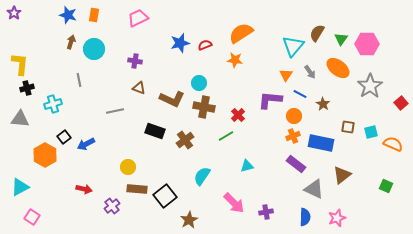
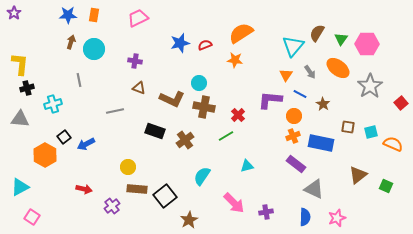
blue star at (68, 15): rotated 18 degrees counterclockwise
brown triangle at (342, 175): moved 16 px right
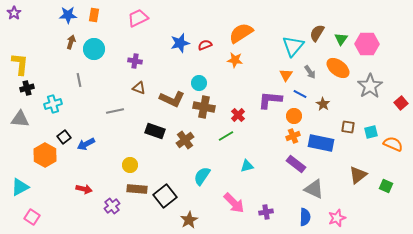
yellow circle at (128, 167): moved 2 px right, 2 px up
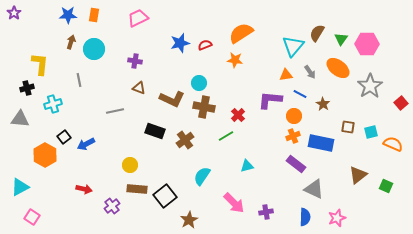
yellow L-shape at (20, 64): moved 20 px right
orange triangle at (286, 75): rotated 48 degrees clockwise
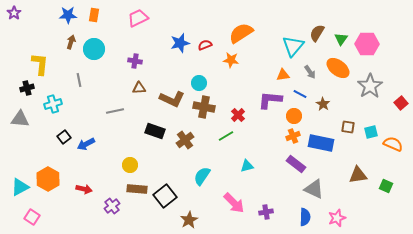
orange star at (235, 60): moved 4 px left
orange triangle at (286, 75): moved 3 px left
brown triangle at (139, 88): rotated 24 degrees counterclockwise
orange hexagon at (45, 155): moved 3 px right, 24 px down
brown triangle at (358, 175): rotated 30 degrees clockwise
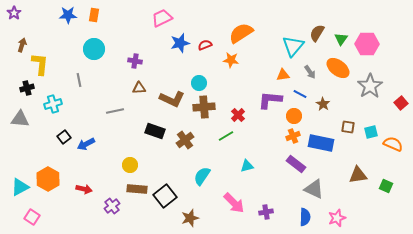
pink trapezoid at (138, 18): moved 24 px right
brown arrow at (71, 42): moved 49 px left, 3 px down
brown cross at (204, 107): rotated 15 degrees counterclockwise
brown star at (189, 220): moved 1 px right, 2 px up; rotated 12 degrees clockwise
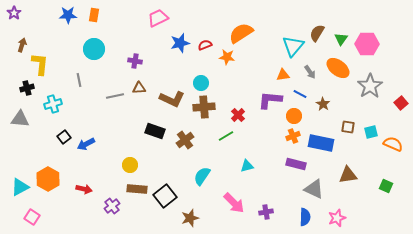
pink trapezoid at (162, 18): moved 4 px left
orange star at (231, 60): moved 4 px left, 3 px up
cyan circle at (199, 83): moved 2 px right
gray line at (115, 111): moved 15 px up
purple rectangle at (296, 164): rotated 24 degrees counterclockwise
brown triangle at (358, 175): moved 10 px left
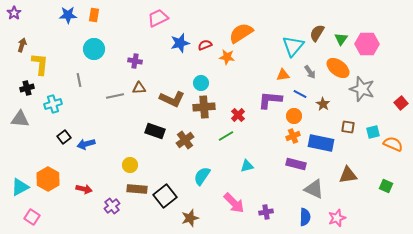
gray star at (370, 86): moved 8 px left, 3 px down; rotated 20 degrees counterclockwise
cyan square at (371, 132): moved 2 px right
blue arrow at (86, 144): rotated 12 degrees clockwise
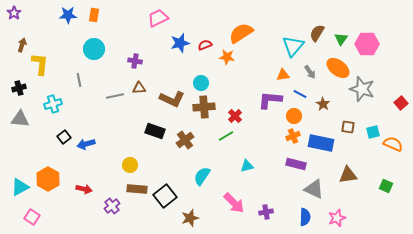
black cross at (27, 88): moved 8 px left
red cross at (238, 115): moved 3 px left, 1 px down
